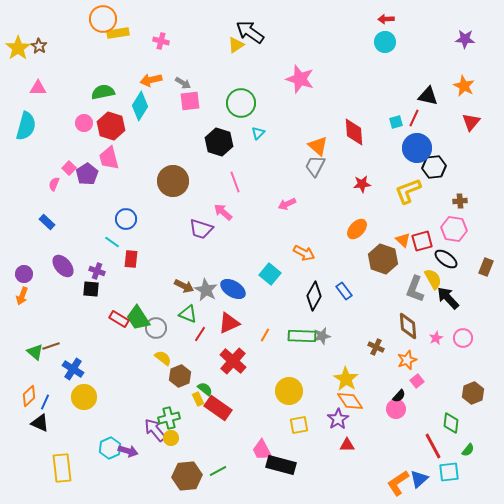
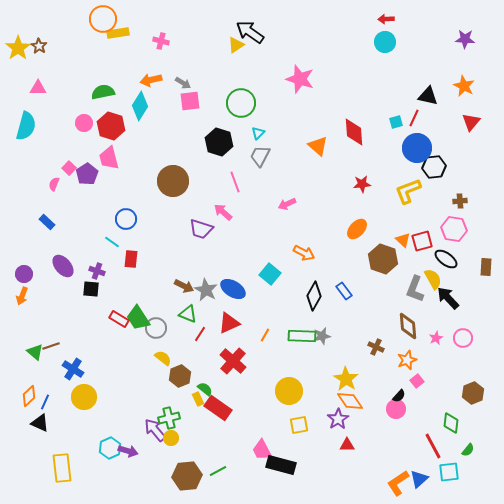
gray trapezoid at (315, 166): moved 55 px left, 10 px up
brown rectangle at (486, 267): rotated 18 degrees counterclockwise
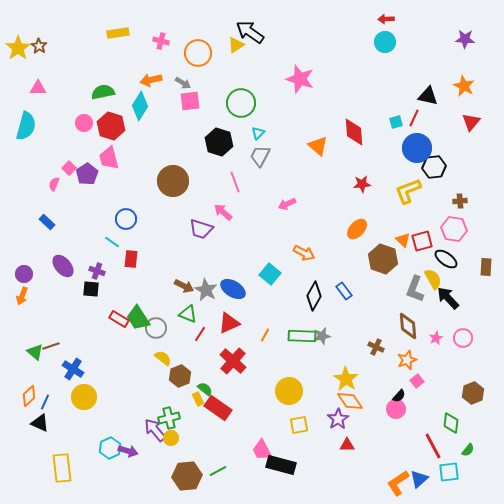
orange circle at (103, 19): moved 95 px right, 34 px down
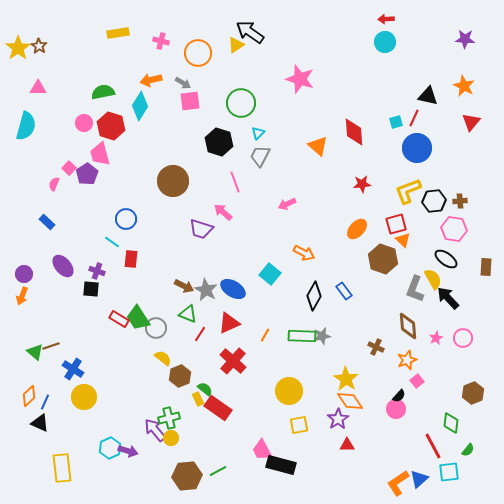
pink trapezoid at (109, 158): moved 9 px left, 4 px up
black hexagon at (434, 167): moved 34 px down
red square at (422, 241): moved 26 px left, 17 px up
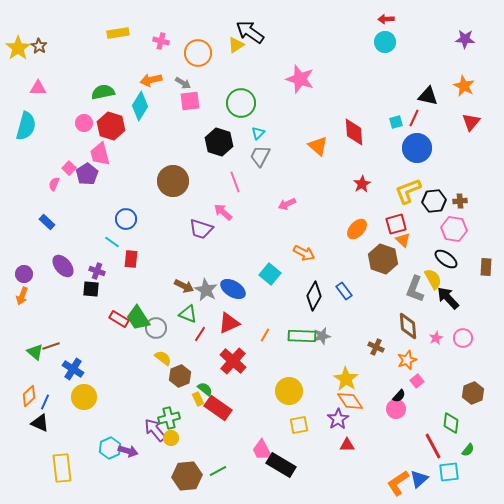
red star at (362, 184): rotated 24 degrees counterclockwise
black rectangle at (281, 465): rotated 16 degrees clockwise
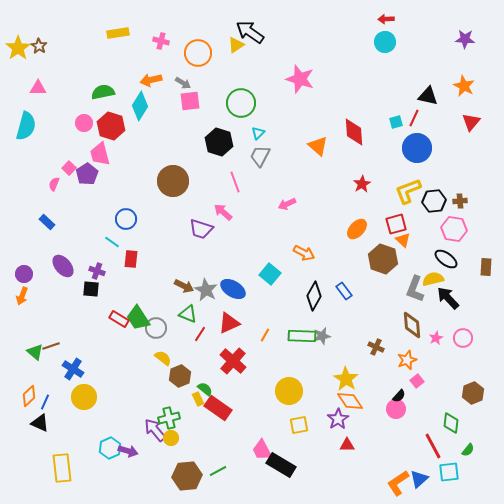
yellow semicircle at (433, 279): rotated 75 degrees counterclockwise
brown diamond at (408, 326): moved 4 px right, 1 px up
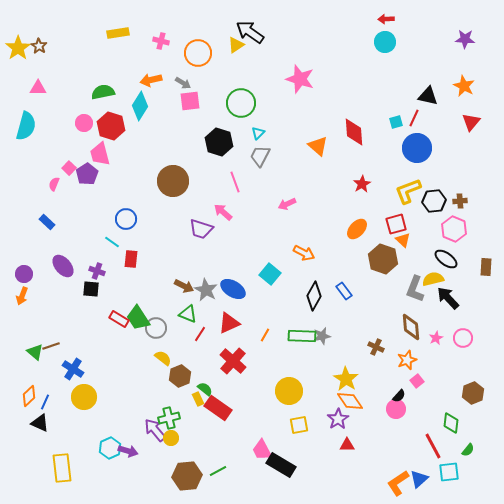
pink hexagon at (454, 229): rotated 15 degrees clockwise
brown diamond at (412, 325): moved 1 px left, 2 px down
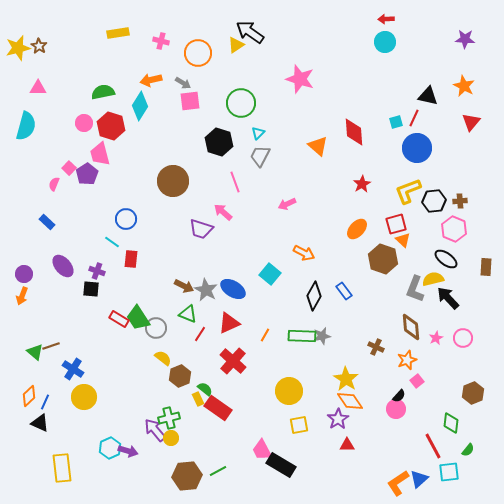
yellow star at (18, 48): rotated 20 degrees clockwise
